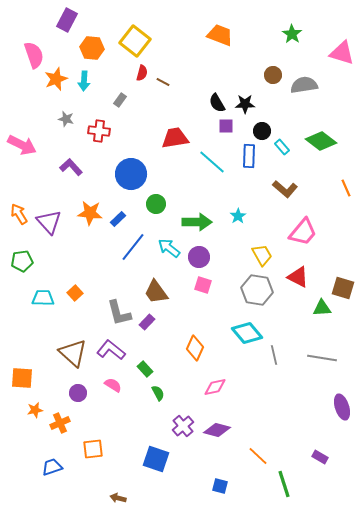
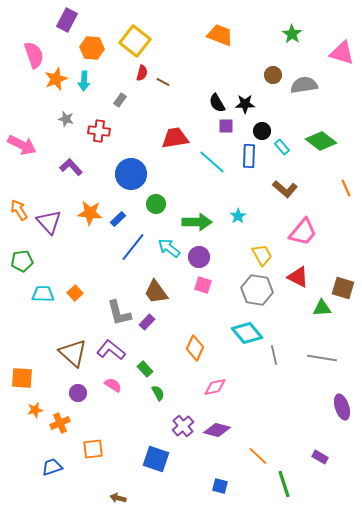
orange arrow at (19, 214): moved 4 px up
cyan trapezoid at (43, 298): moved 4 px up
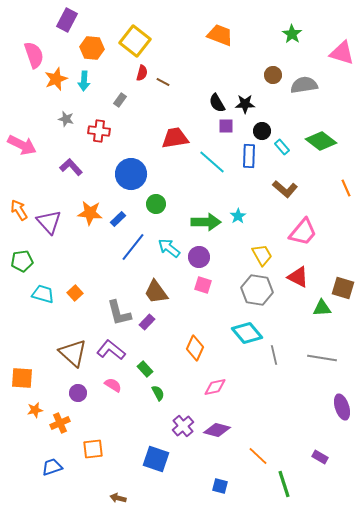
green arrow at (197, 222): moved 9 px right
cyan trapezoid at (43, 294): rotated 15 degrees clockwise
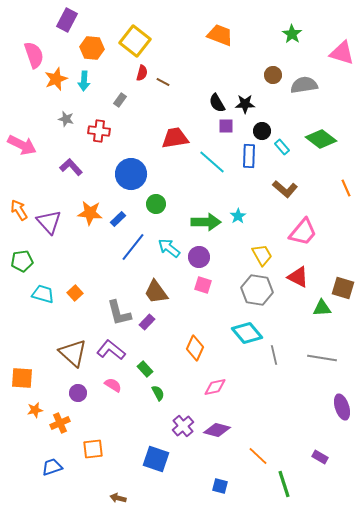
green diamond at (321, 141): moved 2 px up
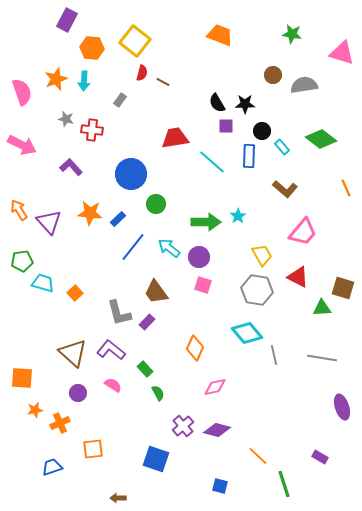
green star at (292, 34): rotated 24 degrees counterclockwise
pink semicircle at (34, 55): moved 12 px left, 37 px down
red cross at (99, 131): moved 7 px left, 1 px up
cyan trapezoid at (43, 294): moved 11 px up
brown arrow at (118, 498): rotated 14 degrees counterclockwise
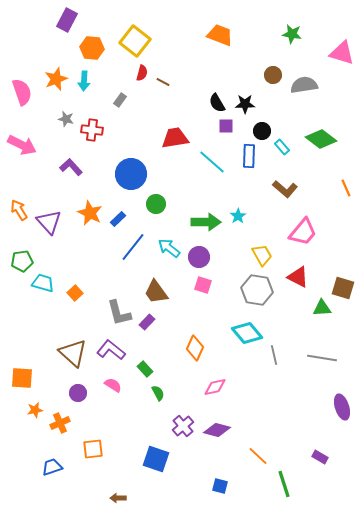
orange star at (90, 213): rotated 20 degrees clockwise
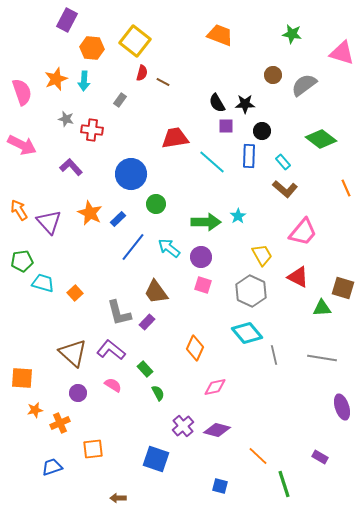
gray semicircle at (304, 85): rotated 28 degrees counterclockwise
cyan rectangle at (282, 147): moved 1 px right, 15 px down
purple circle at (199, 257): moved 2 px right
gray hexagon at (257, 290): moved 6 px left, 1 px down; rotated 16 degrees clockwise
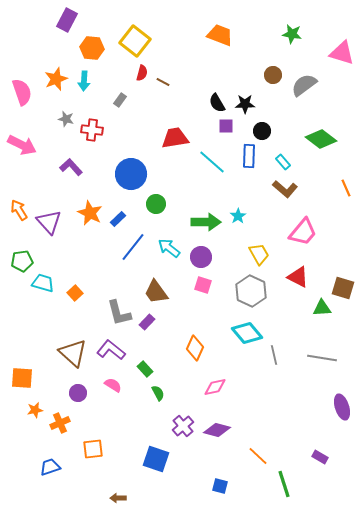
yellow trapezoid at (262, 255): moved 3 px left, 1 px up
blue trapezoid at (52, 467): moved 2 px left
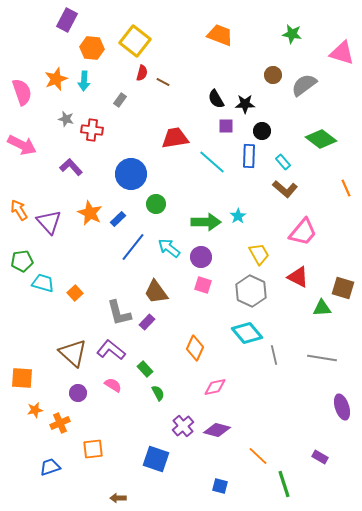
black semicircle at (217, 103): moved 1 px left, 4 px up
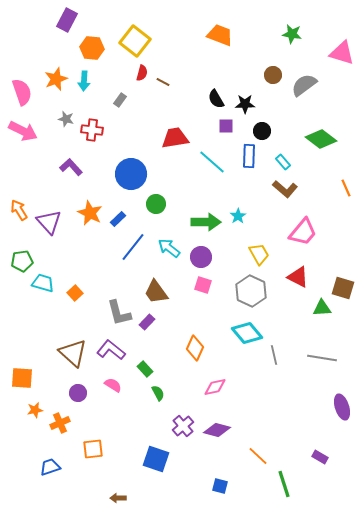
pink arrow at (22, 145): moved 1 px right, 14 px up
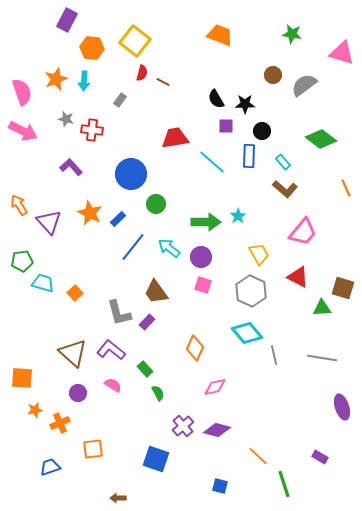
orange arrow at (19, 210): moved 5 px up
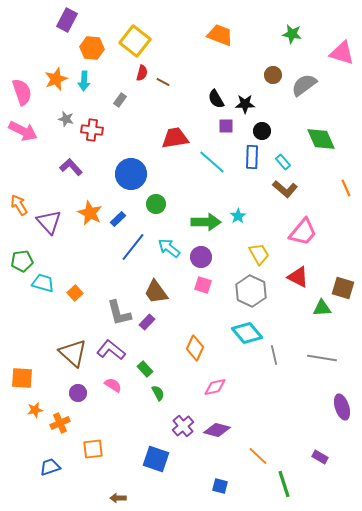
green diamond at (321, 139): rotated 28 degrees clockwise
blue rectangle at (249, 156): moved 3 px right, 1 px down
